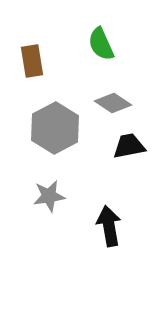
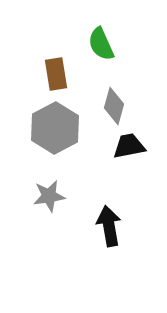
brown rectangle: moved 24 px right, 13 px down
gray diamond: moved 1 px right, 3 px down; rotated 72 degrees clockwise
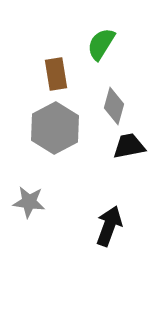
green semicircle: rotated 56 degrees clockwise
gray star: moved 20 px left, 6 px down; rotated 16 degrees clockwise
black arrow: rotated 30 degrees clockwise
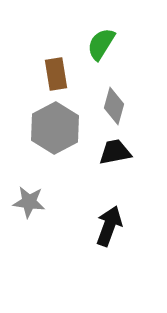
black trapezoid: moved 14 px left, 6 px down
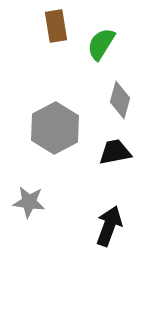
brown rectangle: moved 48 px up
gray diamond: moved 6 px right, 6 px up
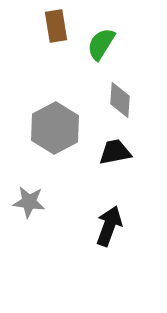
gray diamond: rotated 12 degrees counterclockwise
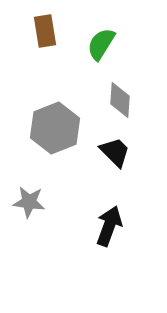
brown rectangle: moved 11 px left, 5 px down
gray hexagon: rotated 6 degrees clockwise
black trapezoid: rotated 56 degrees clockwise
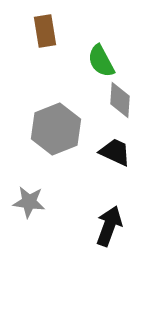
green semicircle: moved 17 px down; rotated 60 degrees counterclockwise
gray hexagon: moved 1 px right, 1 px down
black trapezoid: rotated 20 degrees counterclockwise
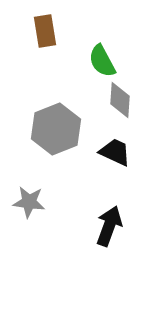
green semicircle: moved 1 px right
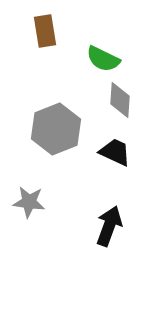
green semicircle: moved 1 px right, 2 px up; rotated 36 degrees counterclockwise
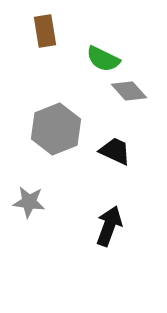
gray diamond: moved 9 px right, 9 px up; rotated 45 degrees counterclockwise
black trapezoid: moved 1 px up
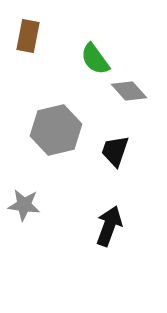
brown rectangle: moved 17 px left, 5 px down; rotated 20 degrees clockwise
green semicircle: moved 8 px left; rotated 28 degrees clockwise
gray hexagon: moved 1 px down; rotated 9 degrees clockwise
black trapezoid: rotated 96 degrees counterclockwise
gray star: moved 5 px left, 3 px down
